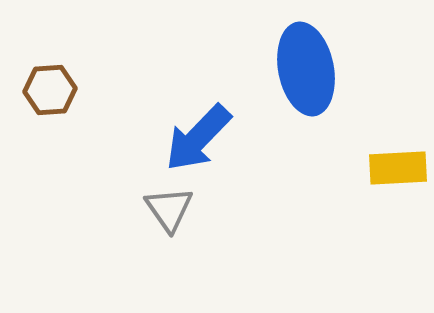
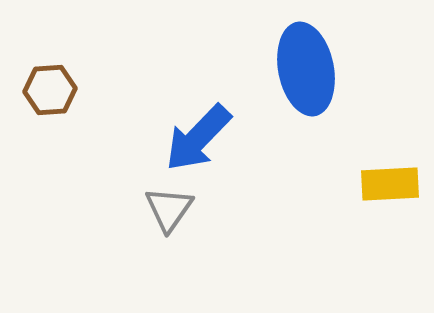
yellow rectangle: moved 8 px left, 16 px down
gray triangle: rotated 10 degrees clockwise
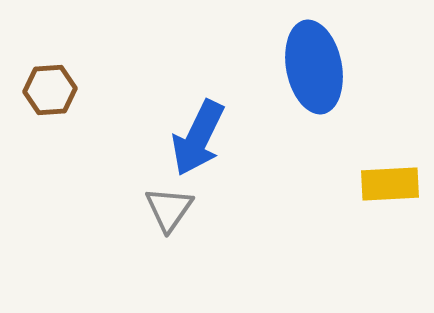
blue ellipse: moved 8 px right, 2 px up
blue arrow: rotated 18 degrees counterclockwise
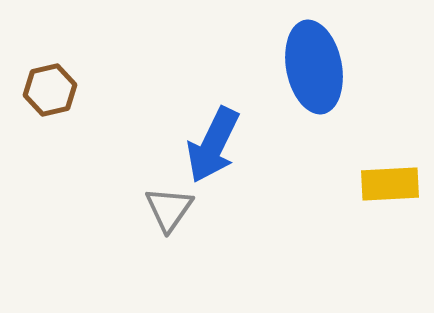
brown hexagon: rotated 9 degrees counterclockwise
blue arrow: moved 15 px right, 7 px down
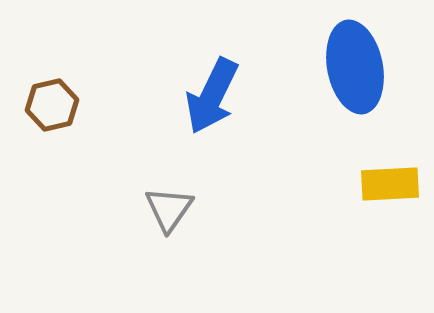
blue ellipse: moved 41 px right
brown hexagon: moved 2 px right, 15 px down
blue arrow: moved 1 px left, 49 px up
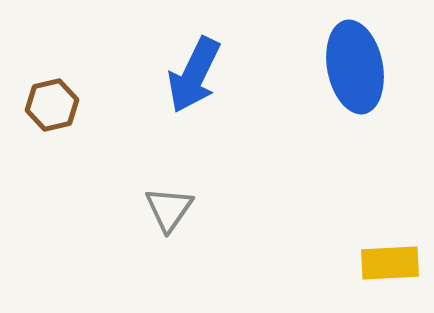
blue arrow: moved 18 px left, 21 px up
yellow rectangle: moved 79 px down
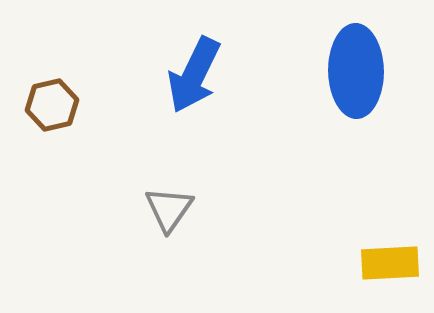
blue ellipse: moved 1 px right, 4 px down; rotated 10 degrees clockwise
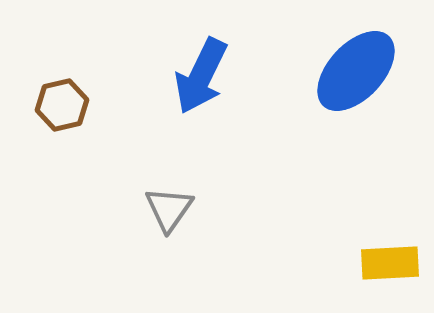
blue ellipse: rotated 44 degrees clockwise
blue arrow: moved 7 px right, 1 px down
brown hexagon: moved 10 px right
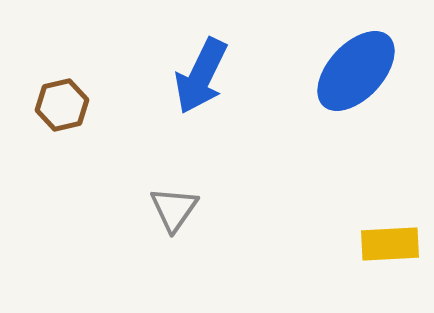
gray triangle: moved 5 px right
yellow rectangle: moved 19 px up
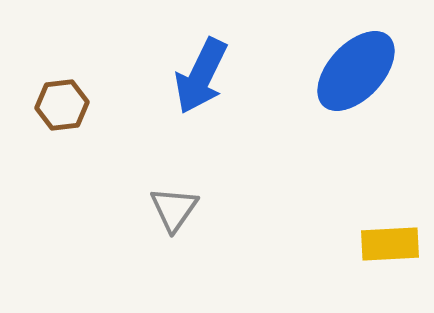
brown hexagon: rotated 6 degrees clockwise
